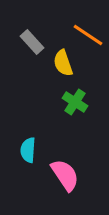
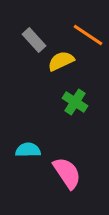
gray rectangle: moved 2 px right, 2 px up
yellow semicircle: moved 2 px left, 2 px up; rotated 84 degrees clockwise
cyan semicircle: rotated 85 degrees clockwise
pink semicircle: moved 2 px right, 2 px up
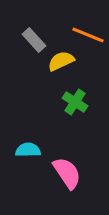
orange line: rotated 12 degrees counterclockwise
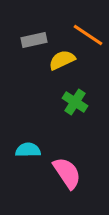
orange line: rotated 12 degrees clockwise
gray rectangle: rotated 60 degrees counterclockwise
yellow semicircle: moved 1 px right, 1 px up
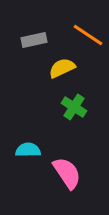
yellow semicircle: moved 8 px down
green cross: moved 1 px left, 5 px down
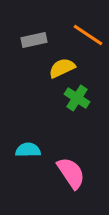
green cross: moved 3 px right, 9 px up
pink semicircle: moved 4 px right
